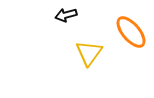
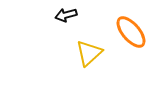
yellow triangle: rotated 12 degrees clockwise
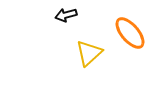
orange ellipse: moved 1 px left, 1 px down
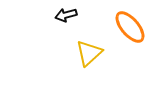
orange ellipse: moved 6 px up
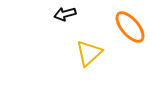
black arrow: moved 1 px left, 1 px up
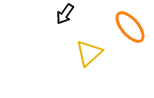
black arrow: rotated 40 degrees counterclockwise
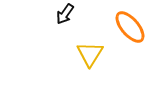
yellow triangle: moved 1 px right, 1 px down; rotated 16 degrees counterclockwise
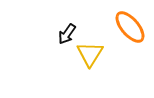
black arrow: moved 2 px right, 20 px down
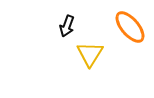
black arrow: moved 8 px up; rotated 15 degrees counterclockwise
